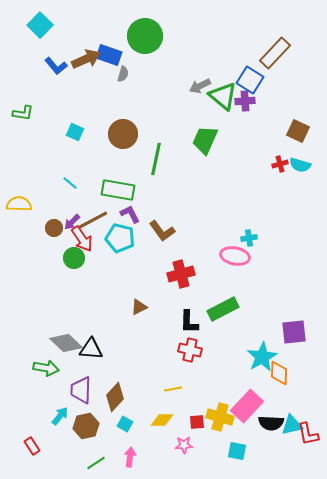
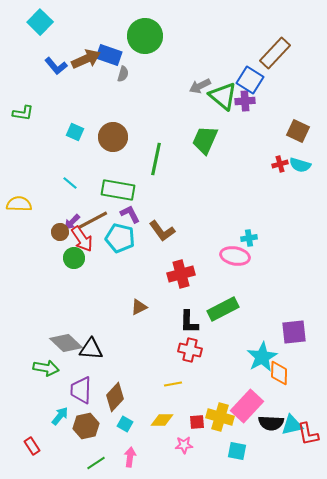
cyan square at (40, 25): moved 3 px up
brown circle at (123, 134): moved 10 px left, 3 px down
brown circle at (54, 228): moved 6 px right, 4 px down
yellow line at (173, 389): moved 5 px up
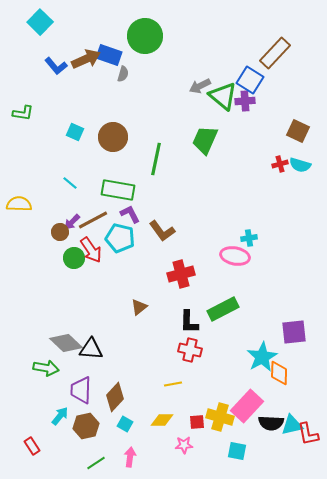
red arrow at (82, 239): moved 9 px right, 11 px down
brown triangle at (139, 307): rotated 12 degrees counterclockwise
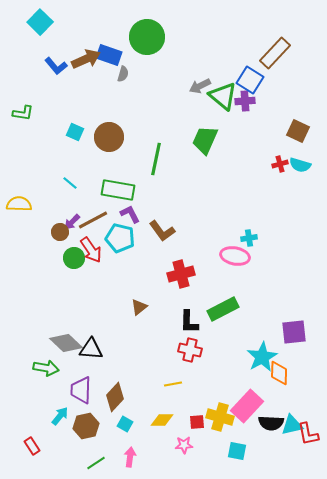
green circle at (145, 36): moved 2 px right, 1 px down
brown circle at (113, 137): moved 4 px left
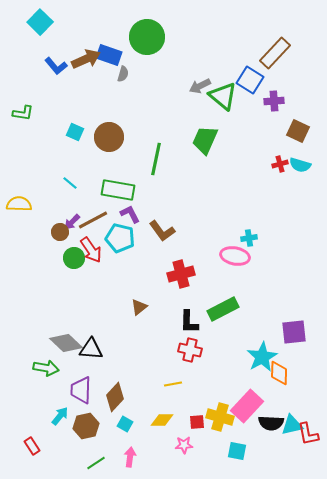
purple cross at (245, 101): moved 29 px right
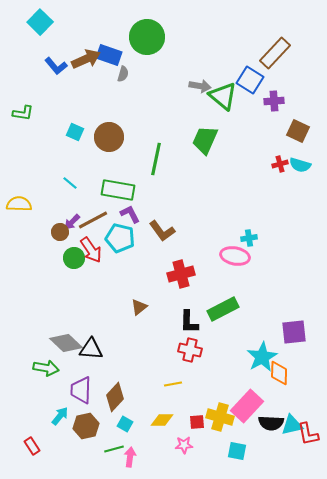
gray arrow at (200, 86): rotated 145 degrees counterclockwise
green line at (96, 463): moved 18 px right, 14 px up; rotated 18 degrees clockwise
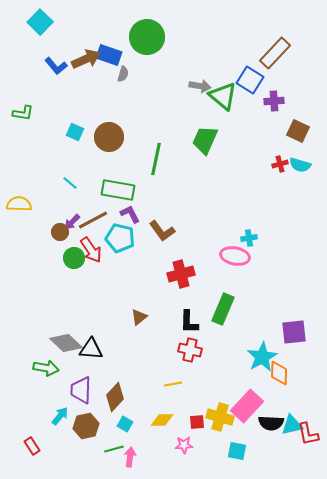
brown triangle at (139, 307): moved 10 px down
green rectangle at (223, 309): rotated 40 degrees counterclockwise
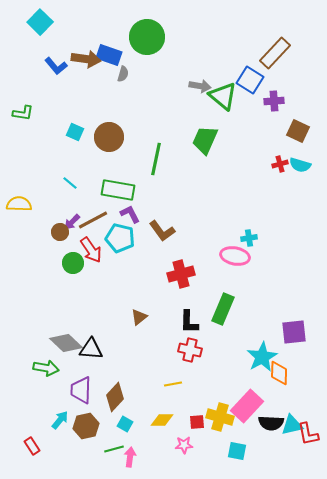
brown arrow at (86, 59): rotated 32 degrees clockwise
green circle at (74, 258): moved 1 px left, 5 px down
cyan arrow at (60, 416): moved 4 px down
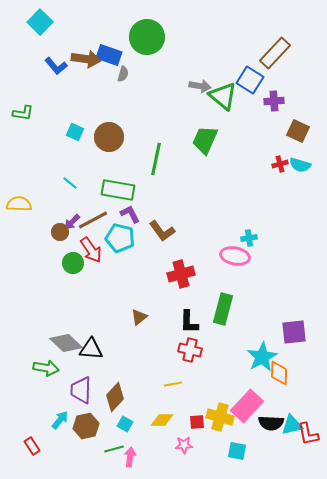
green rectangle at (223, 309): rotated 8 degrees counterclockwise
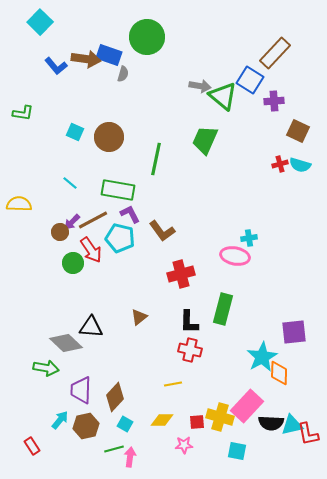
black triangle at (91, 349): moved 22 px up
